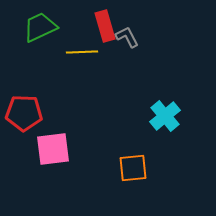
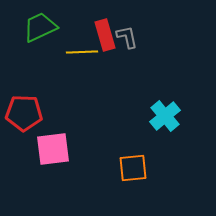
red rectangle: moved 9 px down
gray L-shape: rotated 15 degrees clockwise
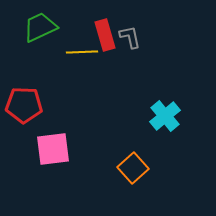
gray L-shape: moved 3 px right
red pentagon: moved 8 px up
orange square: rotated 36 degrees counterclockwise
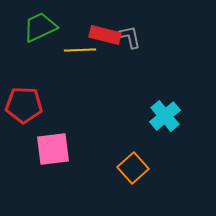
red rectangle: rotated 60 degrees counterclockwise
yellow line: moved 2 px left, 2 px up
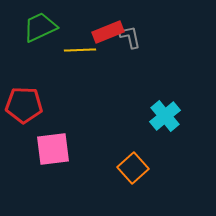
red rectangle: moved 3 px right, 3 px up; rotated 36 degrees counterclockwise
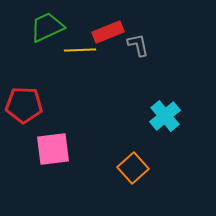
green trapezoid: moved 7 px right
gray L-shape: moved 8 px right, 8 px down
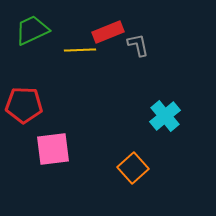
green trapezoid: moved 15 px left, 3 px down
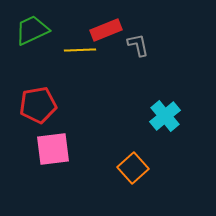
red rectangle: moved 2 px left, 2 px up
red pentagon: moved 14 px right; rotated 12 degrees counterclockwise
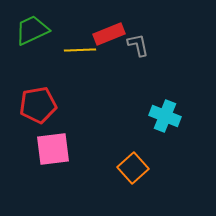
red rectangle: moved 3 px right, 4 px down
cyan cross: rotated 28 degrees counterclockwise
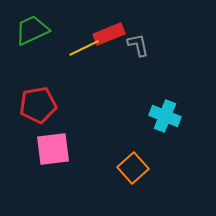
yellow line: moved 4 px right, 2 px up; rotated 24 degrees counterclockwise
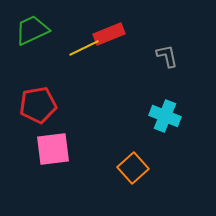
gray L-shape: moved 29 px right, 11 px down
